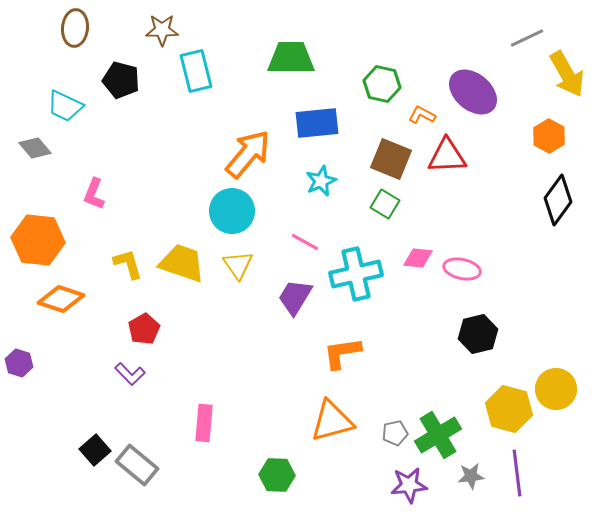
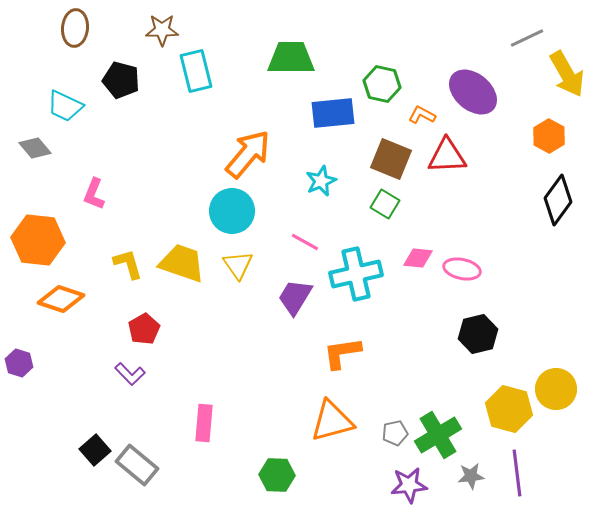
blue rectangle at (317, 123): moved 16 px right, 10 px up
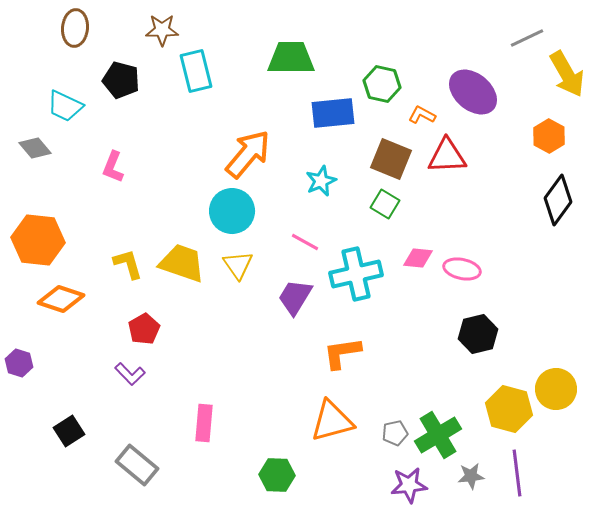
pink L-shape at (94, 194): moved 19 px right, 27 px up
black square at (95, 450): moved 26 px left, 19 px up; rotated 8 degrees clockwise
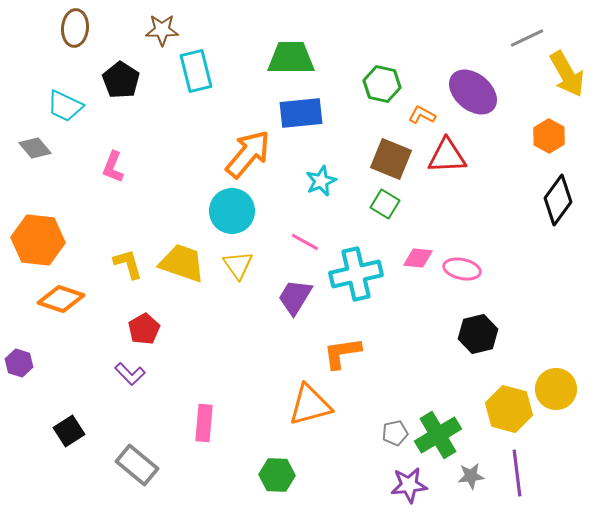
black pentagon at (121, 80): rotated 18 degrees clockwise
blue rectangle at (333, 113): moved 32 px left
orange triangle at (332, 421): moved 22 px left, 16 px up
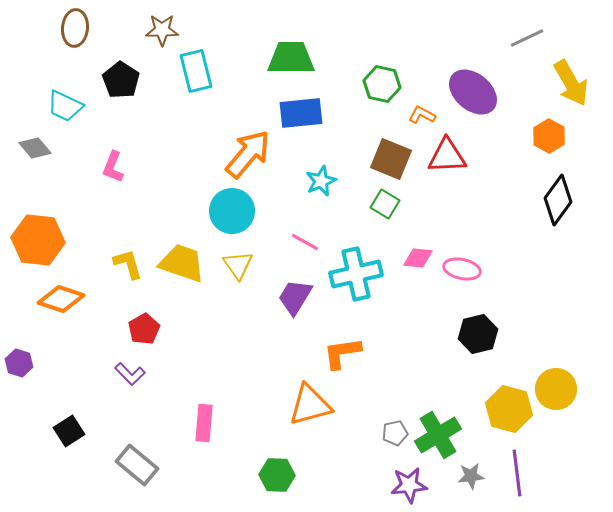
yellow arrow at (567, 74): moved 4 px right, 9 px down
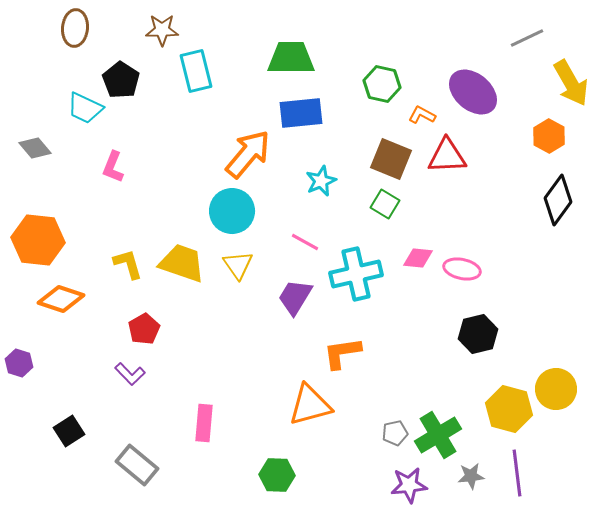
cyan trapezoid at (65, 106): moved 20 px right, 2 px down
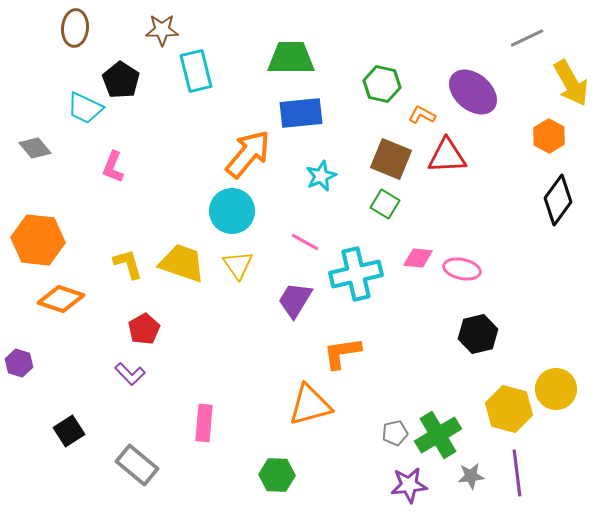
cyan star at (321, 181): moved 5 px up
purple trapezoid at (295, 297): moved 3 px down
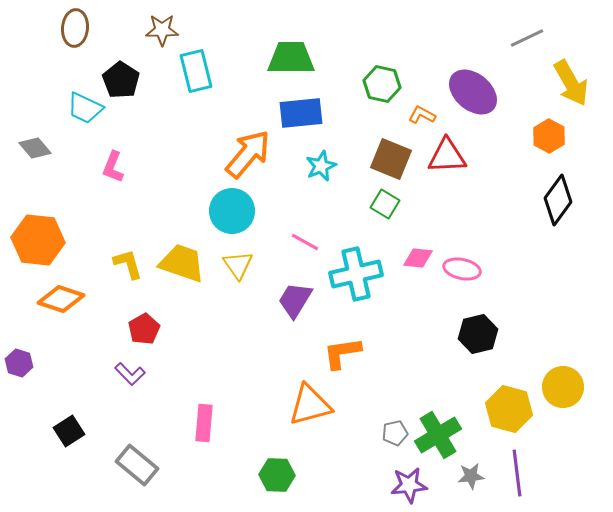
cyan star at (321, 176): moved 10 px up
yellow circle at (556, 389): moved 7 px right, 2 px up
